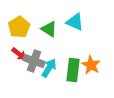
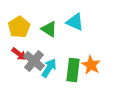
gray cross: rotated 20 degrees clockwise
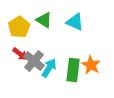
green triangle: moved 5 px left, 9 px up
red arrow: moved 1 px right
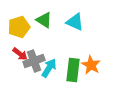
yellow pentagon: rotated 15 degrees clockwise
gray cross: rotated 30 degrees clockwise
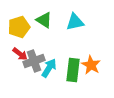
cyan triangle: rotated 36 degrees counterclockwise
